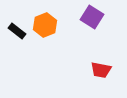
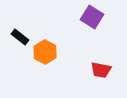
orange hexagon: moved 27 px down; rotated 10 degrees counterclockwise
black rectangle: moved 3 px right, 6 px down
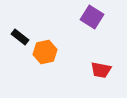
orange hexagon: rotated 20 degrees clockwise
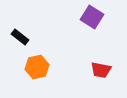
orange hexagon: moved 8 px left, 15 px down
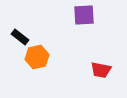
purple square: moved 8 px left, 2 px up; rotated 35 degrees counterclockwise
orange hexagon: moved 10 px up
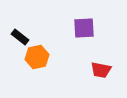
purple square: moved 13 px down
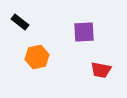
purple square: moved 4 px down
black rectangle: moved 15 px up
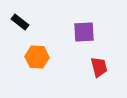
orange hexagon: rotated 15 degrees clockwise
red trapezoid: moved 2 px left, 3 px up; rotated 115 degrees counterclockwise
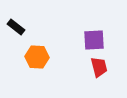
black rectangle: moved 4 px left, 5 px down
purple square: moved 10 px right, 8 px down
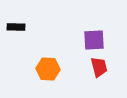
black rectangle: rotated 36 degrees counterclockwise
orange hexagon: moved 11 px right, 12 px down
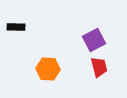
purple square: rotated 25 degrees counterclockwise
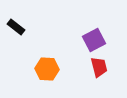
black rectangle: rotated 36 degrees clockwise
orange hexagon: moved 1 px left
